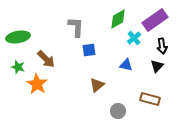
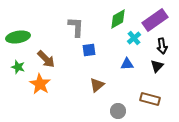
blue triangle: moved 1 px right, 1 px up; rotated 16 degrees counterclockwise
orange star: moved 3 px right
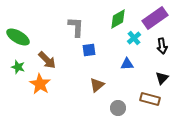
purple rectangle: moved 2 px up
green ellipse: rotated 40 degrees clockwise
brown arrow: moved 1 px right, 1 px down
black triangle: moved 5 px right, 12 px down
gray circle: moved 3 px up
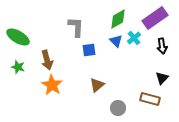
brown arrow: rotated 30 degrees clockwise
blue triangle: moved 11 px left, 23 px up; rotated 48 degrees clockwise
orange star: moved 12 px right, 1 px down
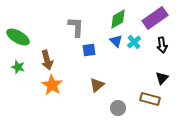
cyan cross: moved 4 px down
black arrow: moved 1 px up
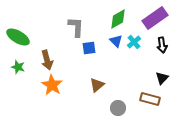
blue square: moved 2 px up
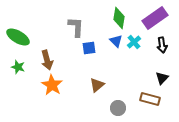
green diamond: moved 1 px right, 1 px up; rotated 50 degrees counterclockwise
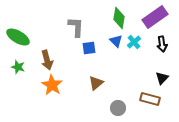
purple rectangle: moved 1 px up
black arrow: moved 1 px up
brown triangle: moved 1 px left, 2 px up
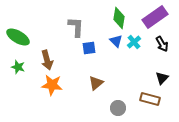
black arrow: rotated 21 degrees counterclockwise
orange star: rotated 25 degrees counterclockwise
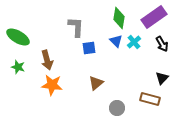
purple rectangle: moved 1 px left
gray circle: moved 1 px left
